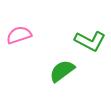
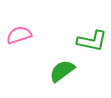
green L-shape: moved 2 px right; rotated 16 degrees counterclockwise
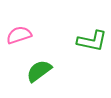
green semicircle: moved 23 px left
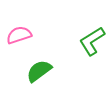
green L-shape: rotated 136 degrees clockwise
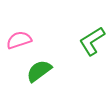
pink semicircle: moved 5 px down
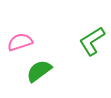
pink semicircle: moved 1 px right, 2 px down
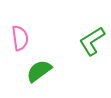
pink semicircle: moved 4 px up; rotated 100 degrees clockwise
